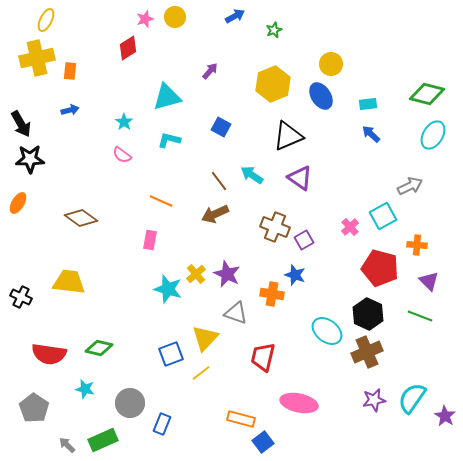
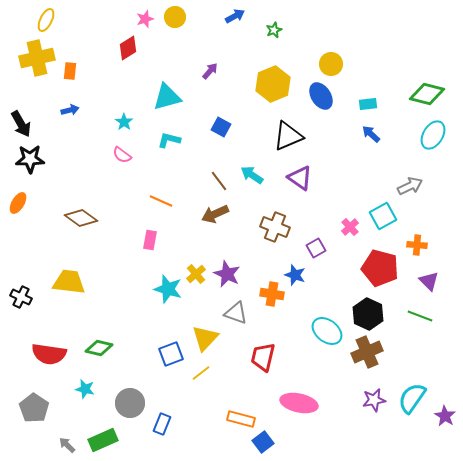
purple square at (304, 240): moved 12 px right, 8 px down
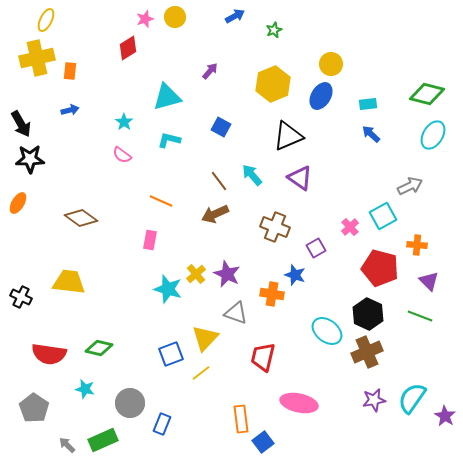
blue ellipse at (321, 96): rotated 64 degrees clockwise
cyan arrow at (252, 175): rotated 15 degrees clockwise
orange rectangle at (241, 419): rotated 68 degrees clockwise
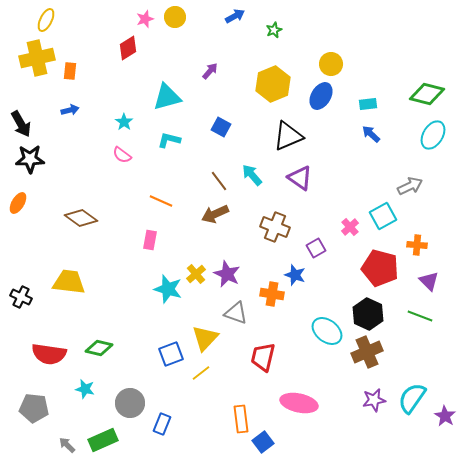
gray pentagon at (34, 408): rotated 28 degrees counterclockwise
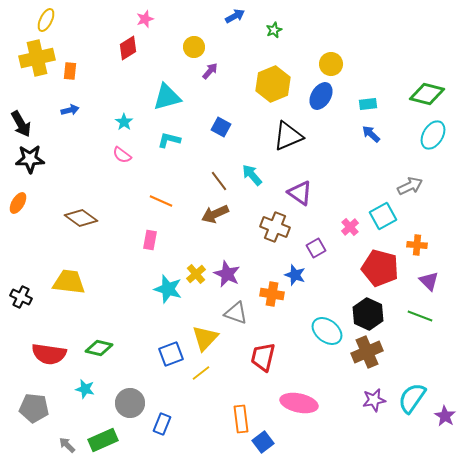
yellow circle at (175, 17): moved 19 px right, 30 px down
purple triangle at (300, 178): moved 15 px down
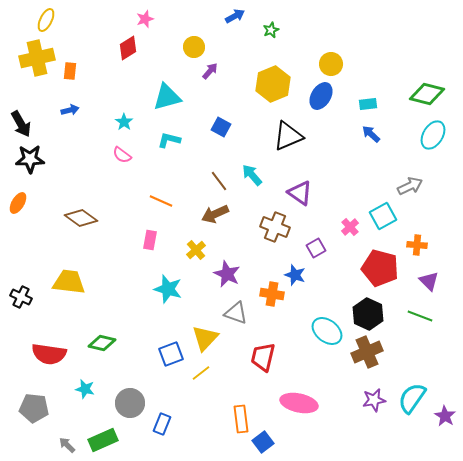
green star at (274, 30): moved 3 px left
yellow cross at (196, 274): moved 24 px up
green diamond at (99, 348): moved 3 px right, 5 px up
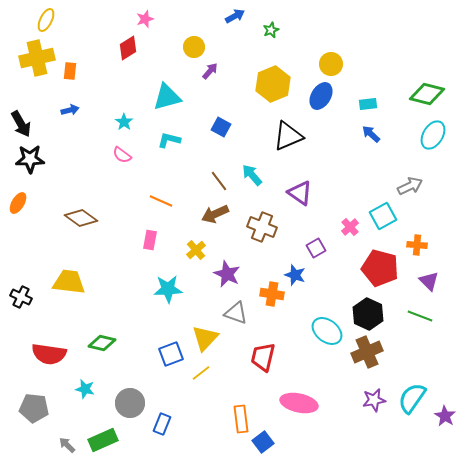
brown cross at (275, 227): moved 13 px left
cyan star at (168, 289): rotated 20 degrees counterclockwise
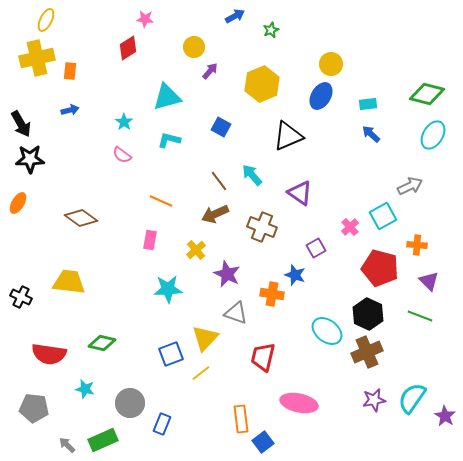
pink star at (145, 19): rotated 24 degrees clockwise
yellow hexagon at (273, 84): moved 11 px left
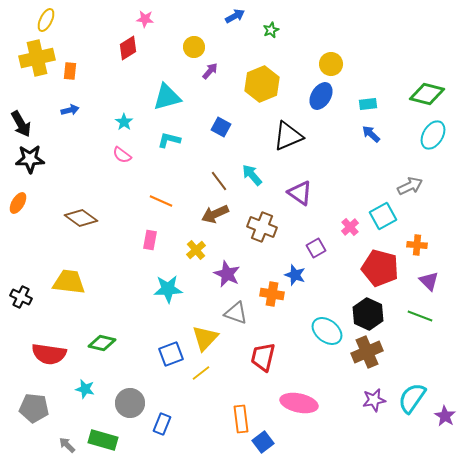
green rectangle at (103, 440): rotated 40 degrees clockwise
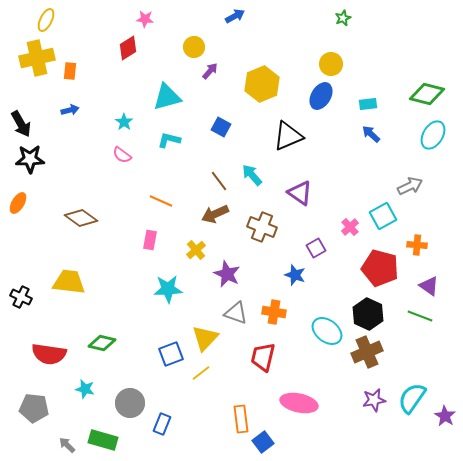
green star at (271, 30): moved 72 px right, 12 px up
purple triangle at (429, 281): moved 5 px down; rotated 10 degrees counterclockwise
orange cross at (272, 294): moved 2 px right, 18 px down
